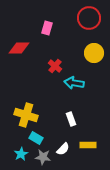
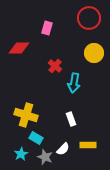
cyan arrow: rotated 90 degrees counterclockwise
gray star: moved 2 px right; rotated 14 degrees clockwise
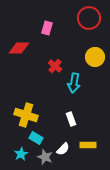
yellow circle: moved 1 px right, 4 px down
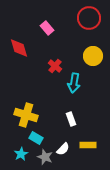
pink rectangle: rotated 56 degrees counterclockwise
red diamond: rotated 75 degrees clockwise
yellow circle: moved 2 px left, 1 px up
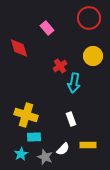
red cross: moved 5 px right; rotated 16 degrees clockwise
cyan rectangle: moved 2 px left, 1 px up; rotated 32 degrees counterclockwise
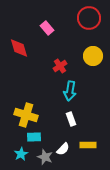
cyan arrow: moved 4 px left, 8 px down
